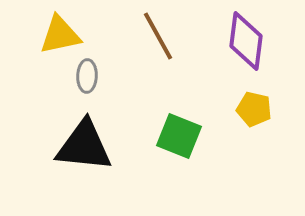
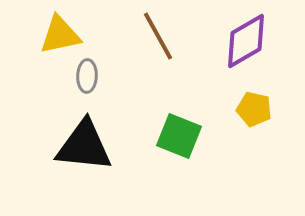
purple diamond: rotated 52 degrees clockwise
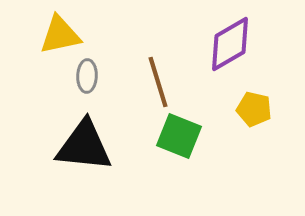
brown line: moved 46 px down; rotated 12 degrees clockwise
purple diamond: moved 16 px left, 3 px down
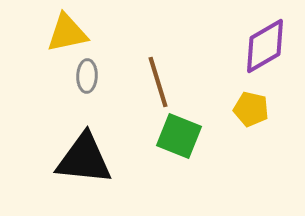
yellow triangle: moved 7 px right, 2 px up
purple diamond: moved 35 px right, 2 px down
yellow pentagon: moved 3 px left
black triangle: moved 13 px down
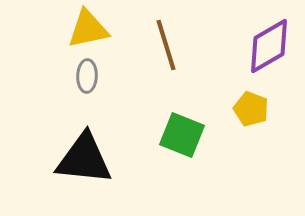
yellow triangle: moved 21 px right, 4 px up
purple diamond: moved 4 px right
brown line: moved 8 px right, 37 px up
yellow pentagon: rotated 8 degrees clockwise
green square: moved 3 px right, 1 px up
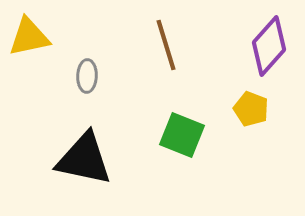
yellow triangle: moved 59 px left, 8 px down
purple diamond: rotated 18 degrees counterclockwise
black triangle: rotated 6 degrees clockwise
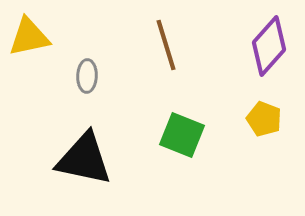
yellow pentagon: moved 13 px right, 10 px down
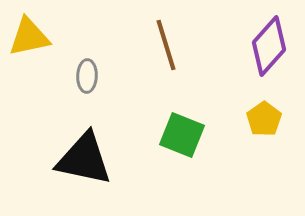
yellow pentagon: rotated 16 degrees clockwise
